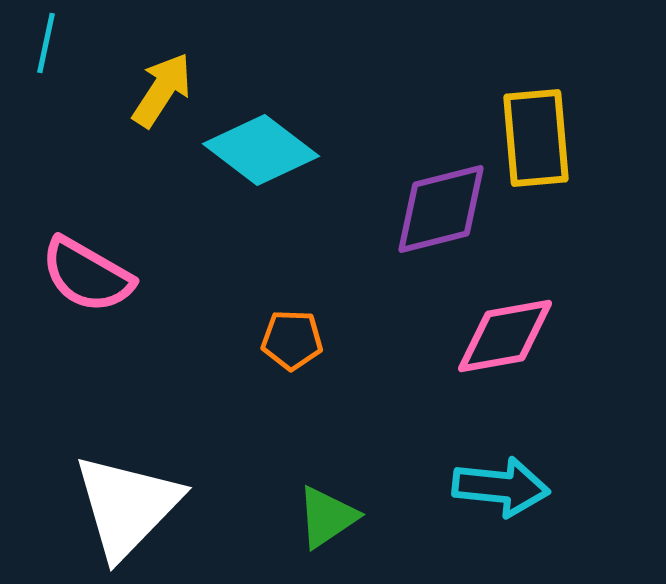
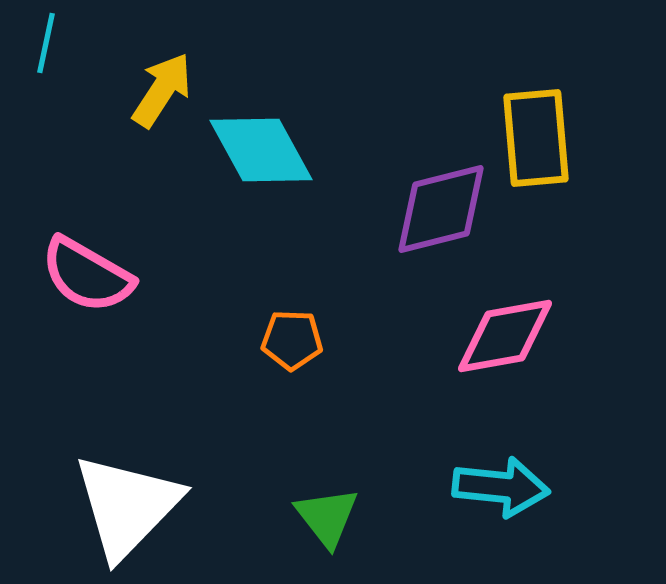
cyan diamond: rotated 24 degrees clockwise
green triangle: rotated 34 degrees counterclockwise
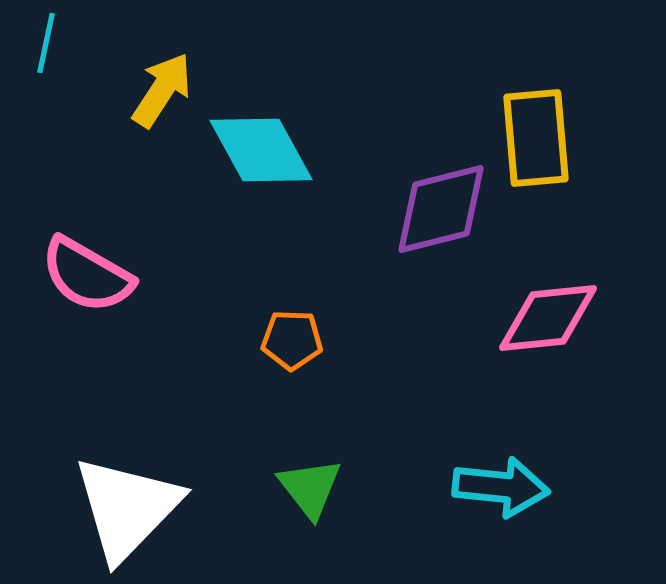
pink diamond: moved 43 px right, 18 px up; rotated 4 degrees clockwise
white triangle: moved 2 px down
green triangle: moved 17 px left, 29 px up
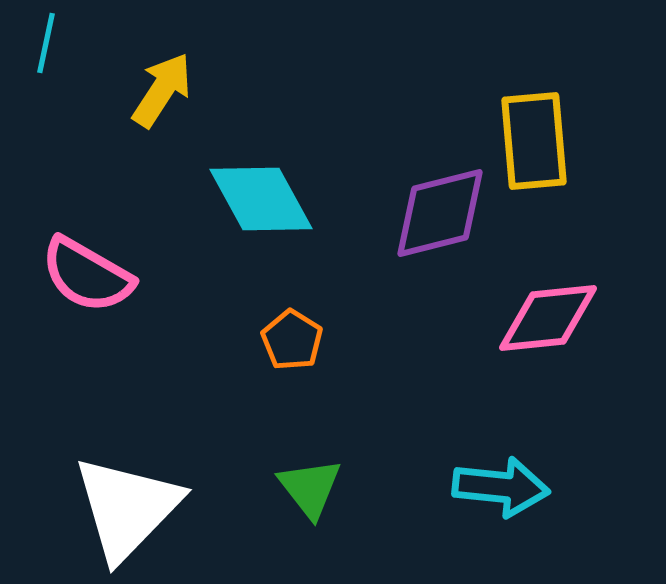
yellow rectangle: moved 2 px left, 3 px down
cyan diamond: moved 49 px down
purple diamond: moved 1 px left, 4 px down
orange pentagon: rotated 30 degrees clockwise
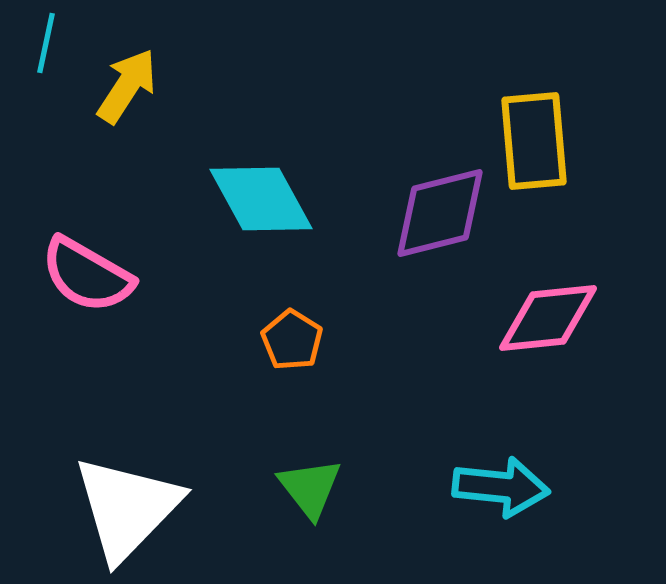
yellow arrow: moved 35 px left, 4 px up
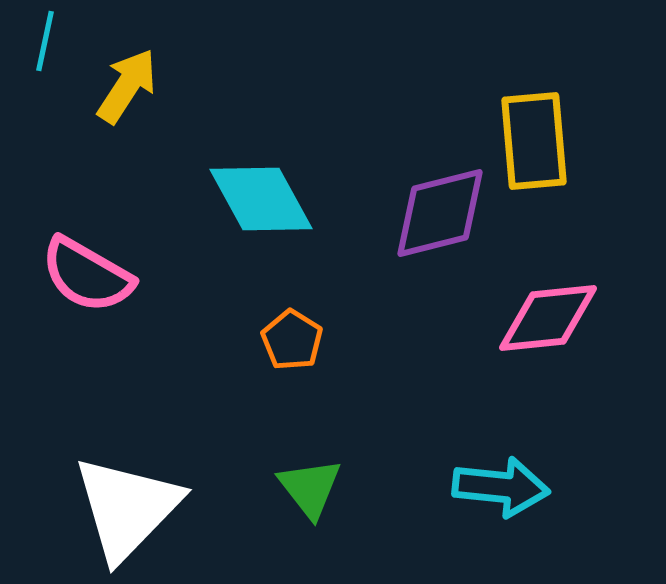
cyan line: moved 1 px left, 2 px up
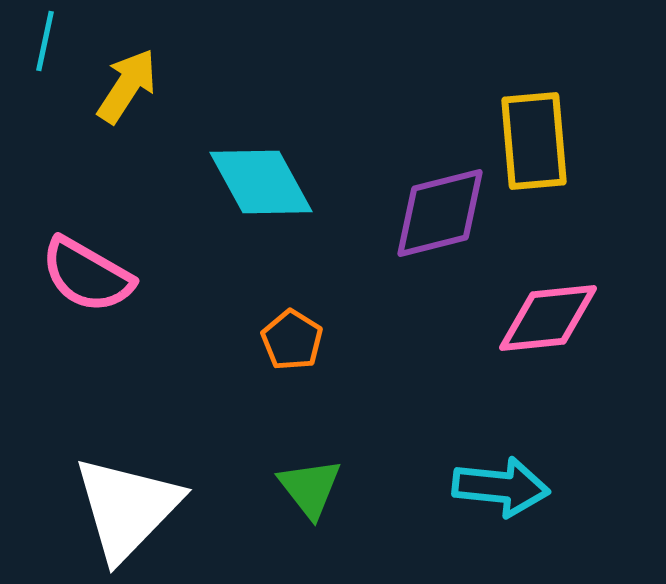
cyan diamond: moved 17 px up
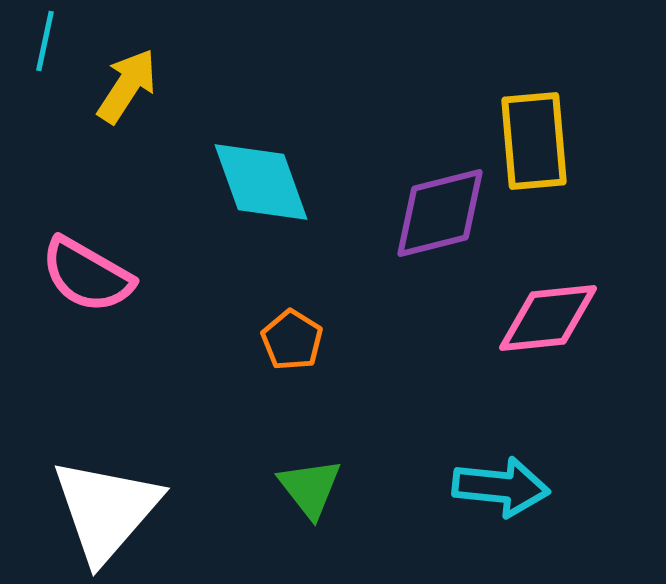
cyan diamond: rotated 9 degrees clockwise
white triangle: moved 21 px left, 2 px down; rotated 3 degrees counterclockwise
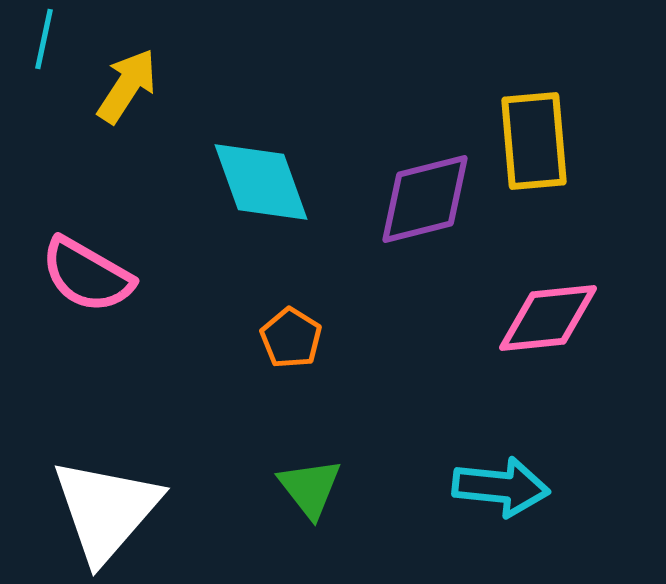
cyan line: moved 1 px left, 2 px up
purple diamond: moved 15 px left, 14 px up
orange pentagon: moved 1 px left, 2 px up
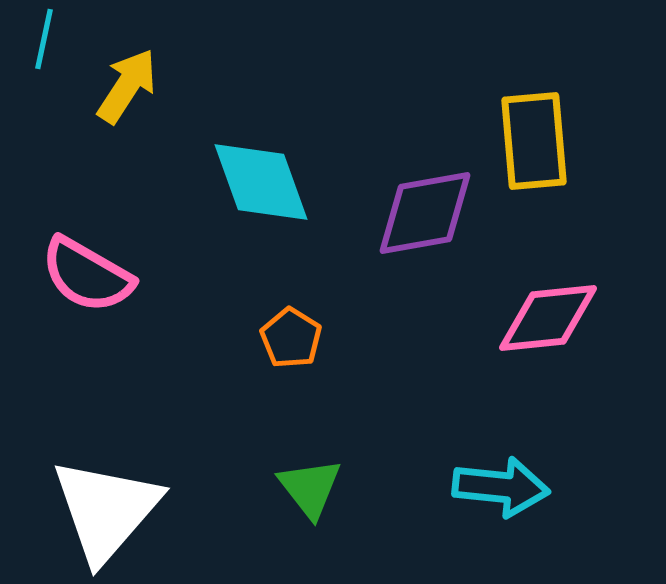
purple diamond: moved 14 px down; rotated 4 degrees clockwise
